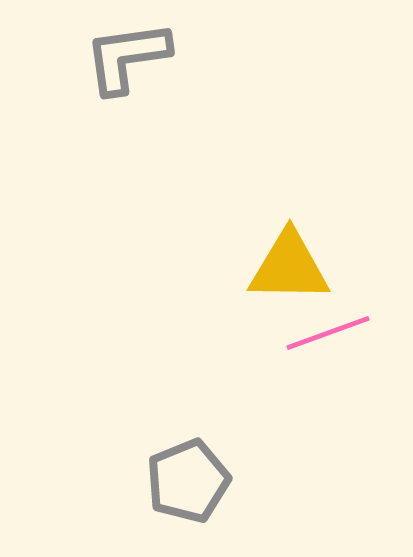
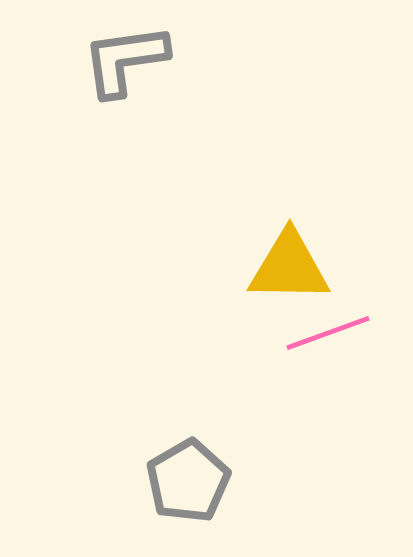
gray L-shape: moved 2 px left, 3 px down
gray pentagon: rotated 8 degrees counterclockwise
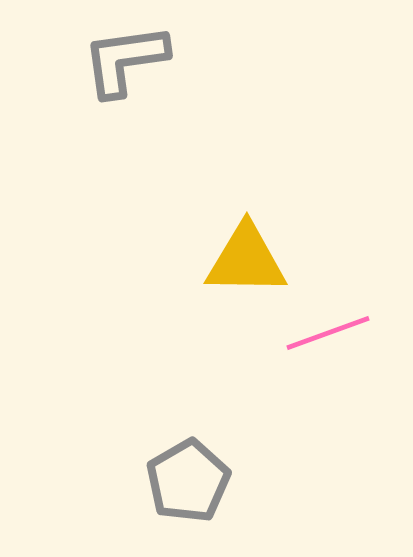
yellow triangle: moved 43 px left, 7 px up
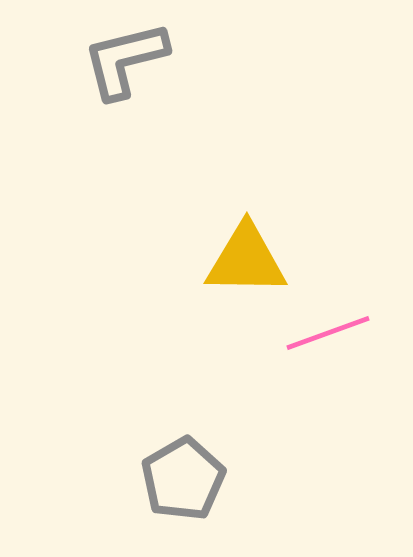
gray L-shape: rotated 6 degrees counterclockwise
gray pentagon: moved 5 px left, 2 px up
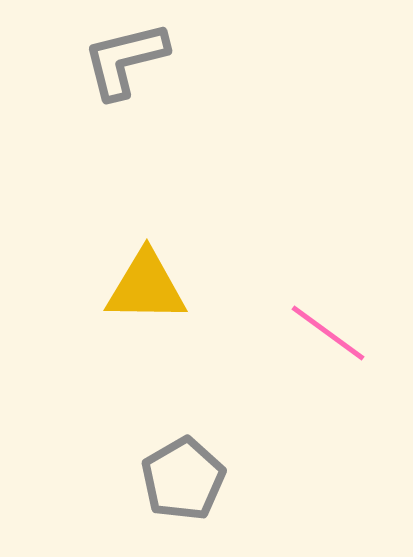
yellow triangle: moved 100 px left, 27 px down
pink line: rotated 56 degrees clockwise
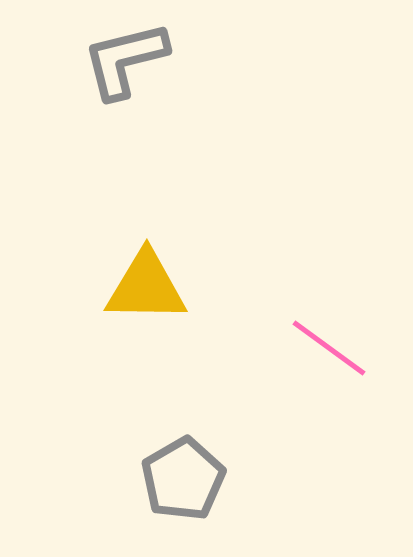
pink line: moved 1 px right, 15 px down
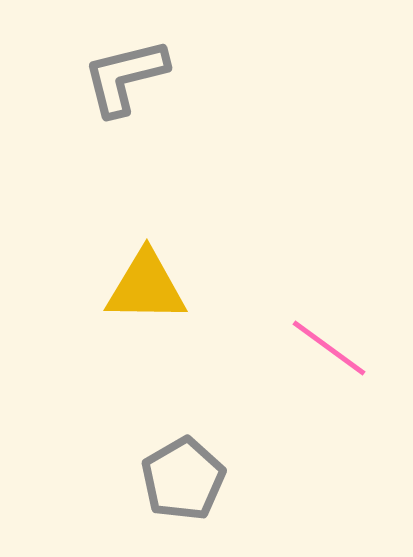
gray L-shape: moved 17 px down
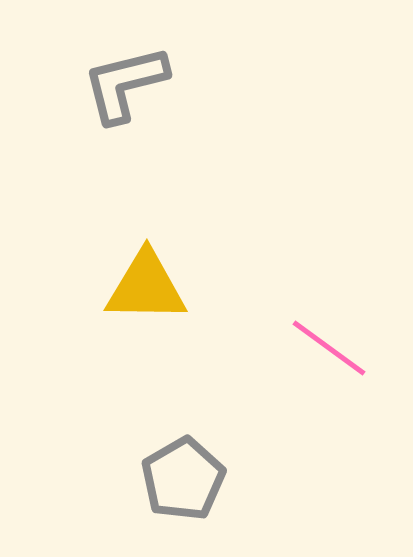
gray L-shape: moved 7 px down
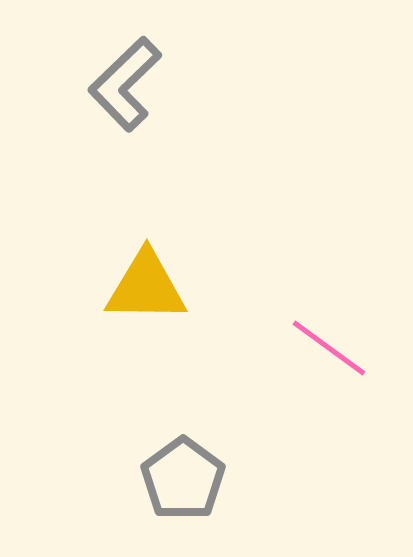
gray L-shape: rotated 30 degrees counterclockwise
gray pentagon: rotated 6 degrees counterclockwise
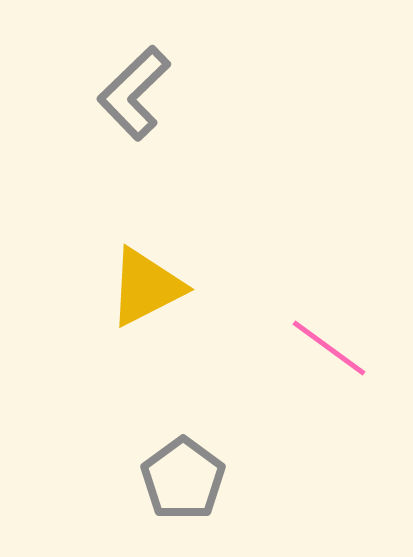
gray L-shape: moved 9 px right, 9 px down
yellow triangle: rotated 28 degrees counterclockwise
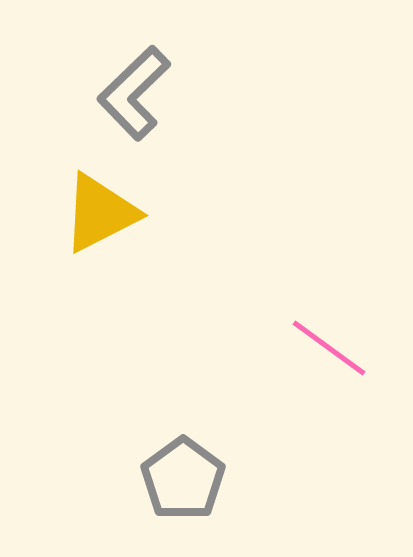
yellow triangle: moved 46 px left, 74 px up
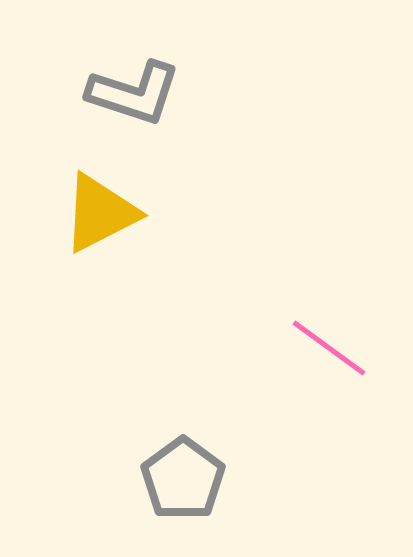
gray L-shape: rotated 118 degrees counterclockwise
